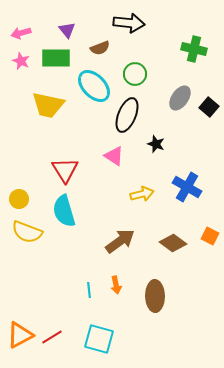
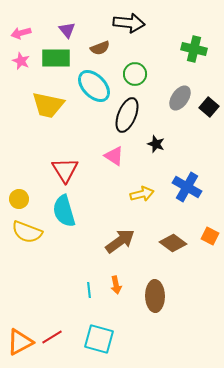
orange triangle: moved 7 px down
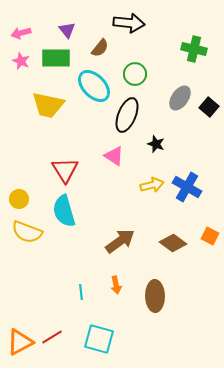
brown semicircle: rotated 30 degrees counterclockwise
yellow arrow: moved 10 px right, 9 px up
cyan line: moved 8 px left, 2 px down
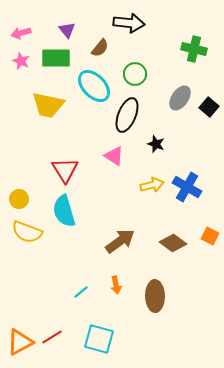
cyan line: rotated 56 degrees clockwise
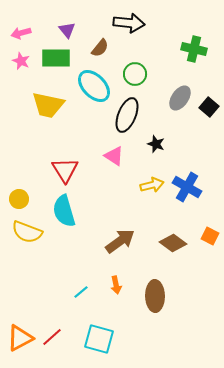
red line: rotated 10 degrees counterclockwise
orange triangle: moved 4 px up
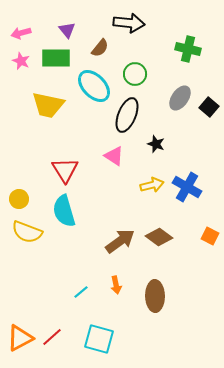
green cross: moved 6 px left
brown diamond: moved 14 px left, 6 px up
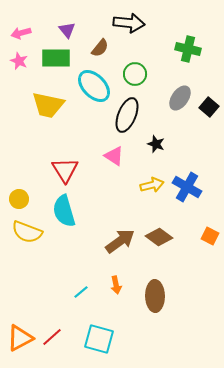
pink star: moved 2 px left
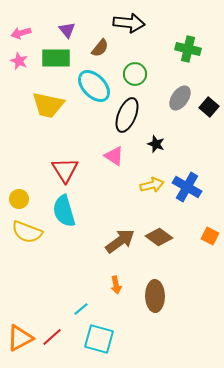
cyan line: moved 17 px down
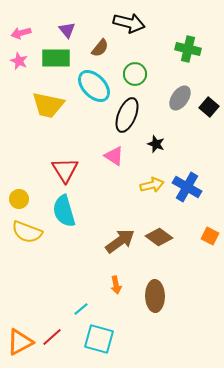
black arrow: rotated 8 degrees clockwise
orange triangle: moved 4 px down
